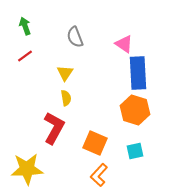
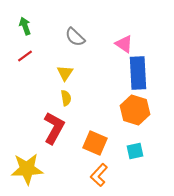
gray semicircle: rotated 25 degrees counterclockwise
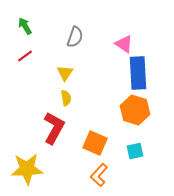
green arrow: rotated 12 degrees counterclockwise
gray semicircle: rotated 115 degrees counterclockwise
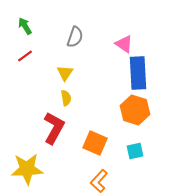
orange L-shape: moved 6 px down
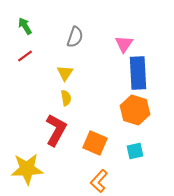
pink triangle: rotated 30 degrees clockwise
red L-shape: moved 2 px right, 2 px down
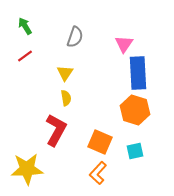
orange square: moved 5 px right, 1 px up
orange L-shape: moved 1 px left, 8 px up
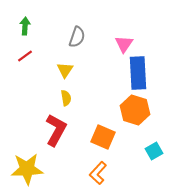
green arrow: rotated 36 degrees clockwise
gray semicircle: moved 2 px right
yellow triangle: moved 3 px up
orange square: moved 3 px right, 5 px up
cyan square: moved 19 px right; rotated 18 degrees counterclockwise
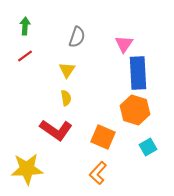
yellow triangle: moved 2 px right
red L-shape: rotated 96 degrees clockwise
cyan square: moved 6 px left, 4 px up
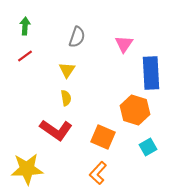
blue rectangle: moved 13 px right
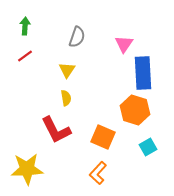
blue rectangle: moved 8 px left
red L-shape: rotated 28 degrees clockwise
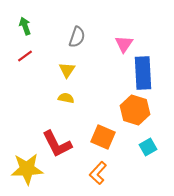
green arrow: rotated 24 degrees counterclockwise
yellow semicircle: rotated 70 degrees counterclockwise
red L-shape: moved 1 px right, 14 px down
